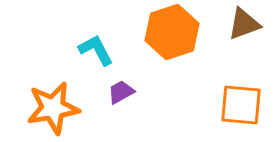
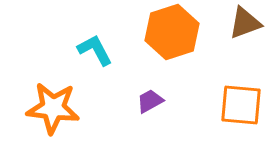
brown triangle: moved 1 px right, 1 px up
cyan L-shape: moved 1 px left
purple trapezoid: moved 29 px right, 9 px down
orange star: rotated 16 degrees clockwise
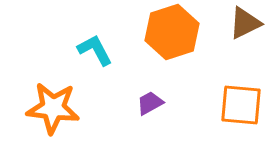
brown triangle: rotated 6 degrees counterclockwise
purple trapezoid: moved 2 px down
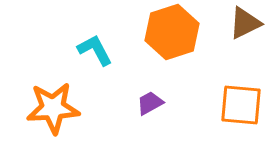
orange star: rotated 10 degrees counterclockwise
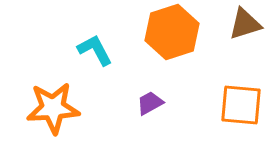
brown triangle: moved 1 px down; rotated 9 degrees clockwise
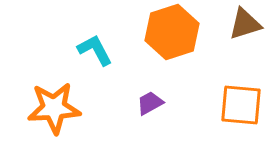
orange star: moved 1 px right
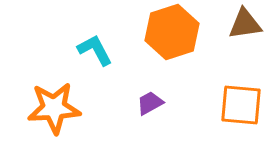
brown triangle: rotated 9 degrees clockwise
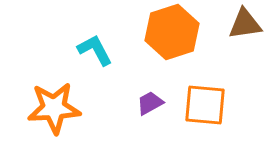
orange square: moved 36 px left
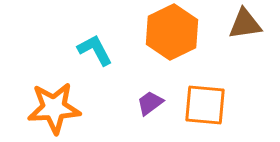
orange hexagon: rotated 8 degrees counterclockwise
purple trapezoid: rotated 8 degrees counterclockwise
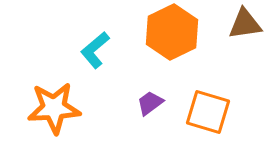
cyan L-shape: rotated 102 degrees counterclockwise
orange square: moved 3 px right, 7 px down; rotated 12 degrees clockwise
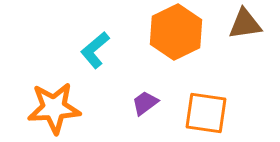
orange hexagon: moved 4 px right
purple trapezoid: moved 5 px left
orange square: moved 2 px left, 1 px down; rotated 9 degrees counterclockwise
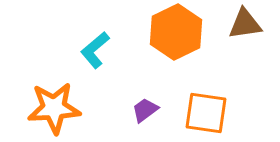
purple trapezoid: moved 7 px down
